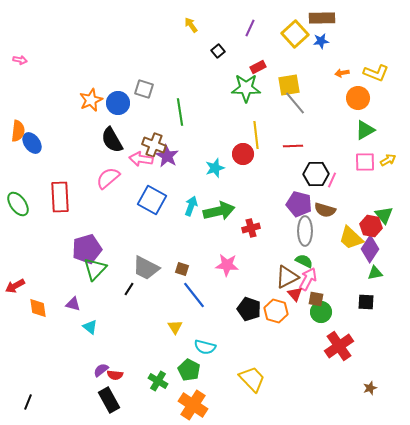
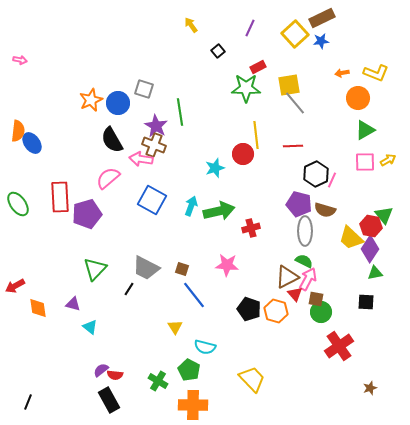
brown rectangle at (322, 18): rotated 25 degrees counterclockwise
purple star at (167, 156): moved 11 px left, 30 px up
black hexagon at (316, 174): rotated 25 degrees counterclockwise
purple pentagon at (87, 249): moved 35 px up
orange cross at (193, 405): rotated 32 degrees counterclockwise
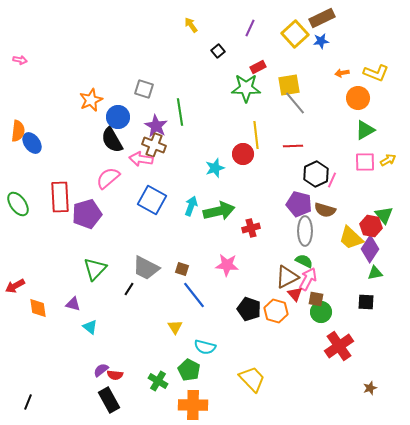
blue circle at (118, 103): moved 14 px down
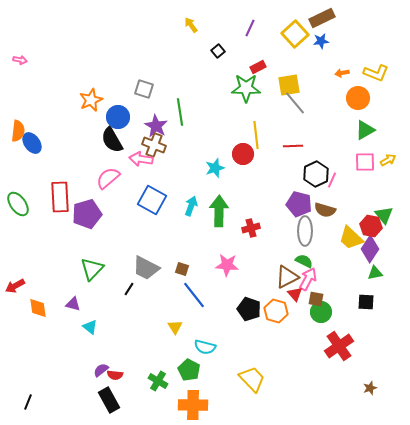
green arrow at (219, 211): rotated 76 degrees counterclockwise
green triangle at (95, 269): moved 3 px left
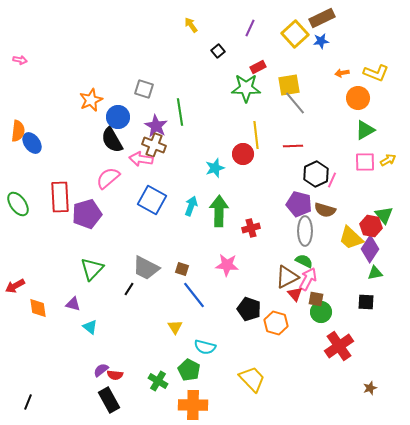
orange hexagon at (276, 311): moved 12 px down
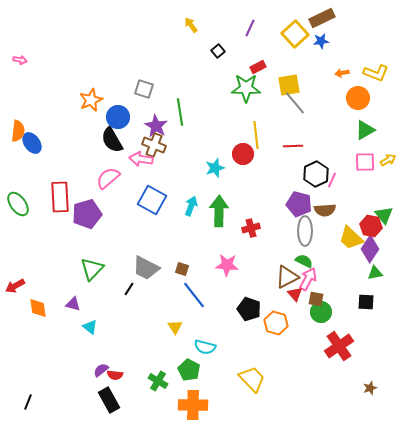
brown semicircle at (325, 210): rotated 20 degrees counterclockwise
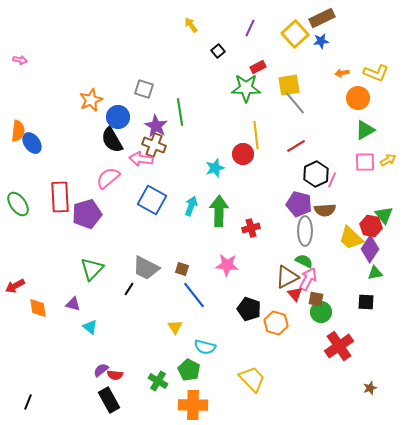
red line at (293, 146): moved 3 px right; rotated 30 degrees counterclockwise
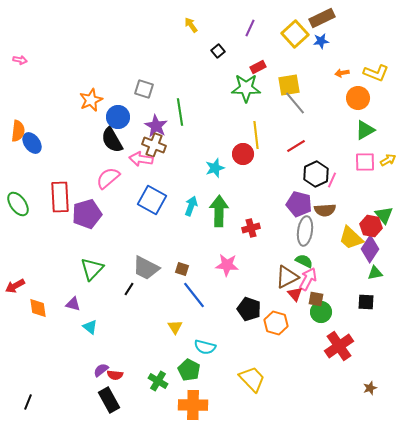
gray ellipse at (305, 231): rotated 8 degrees clockwise
